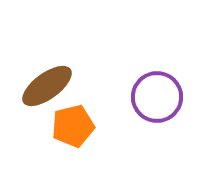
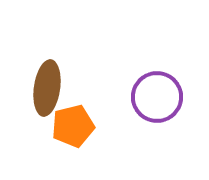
brown ellipse: moved 2 px down; rotated 46 degrees counterclockwise
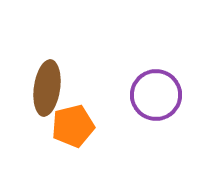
purple circle: moved 1 px left, 2 px up
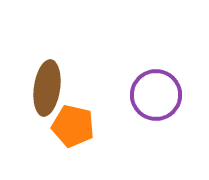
orange pentagon: rotated 27 degrees clockwise
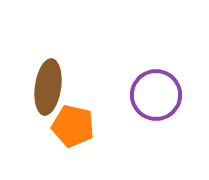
brown ellipse: moved 1 px right, 1 px up
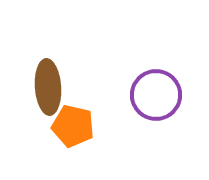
brown ellipse: rotated 12 degrees counterclockwise
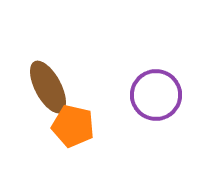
brown ellipse: rotated 24 degrees counterclockwise
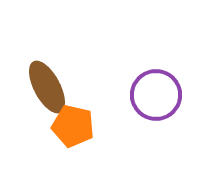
brown ellipse: moved 1 px left
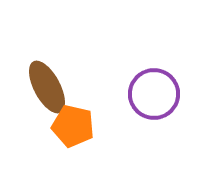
purple circle: moved 2 px left, 1 px up
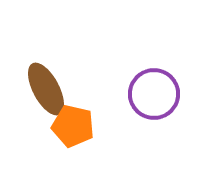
brown ellipse: moved 1 px left, 2 px down
